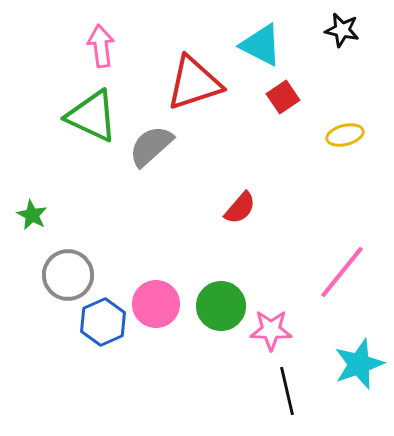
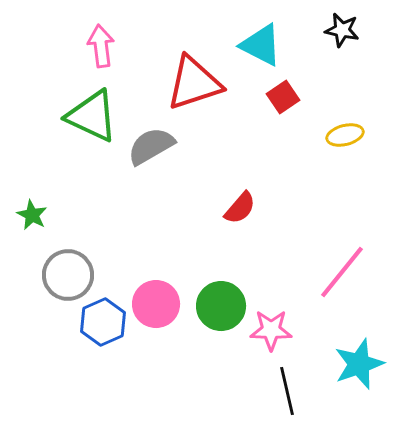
gray semicircle: rotated 12 degrees clockwise
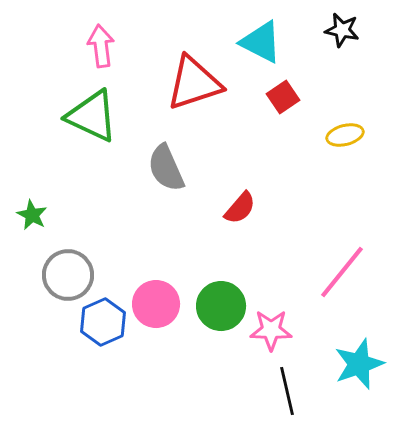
cyan triangle: moved 3 px up
gray semicircle: moved 15 px right, 22 px down; rotated 84 degrees counterclockwise
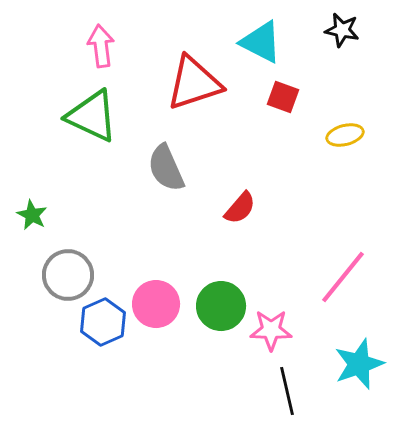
red square: rotated 36 degrees counterclockwise
pink line: moved 1 px right, 5 px down
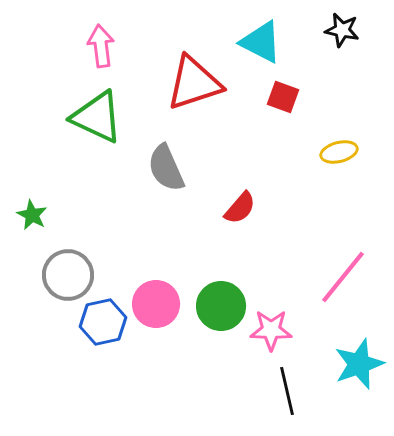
green triangle: moved 5 px right, 1 px down
yellow ellipse: moved 6 px left, 17 px down
blue hexagon: rotated 12 degrees clockwise
